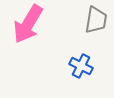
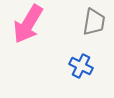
gray trapezoid: moved 2 px left, 2 px down
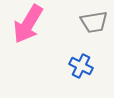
gray trapezoid: rotated 72 degrees clockwise
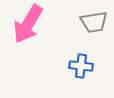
blue cross: rotated 20 degrees counterclockwise
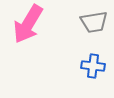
blue cross: moved 12 px right
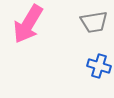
blue cross: moved 6 px right; rotated 10 degrees clockwise
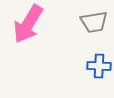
blue cross: rotated 15 degrees counterclockwise
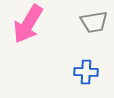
blue cross: moved 13 px left, 6 px down
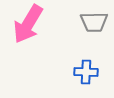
gray trapezoid: rotated 8 degrees clockwise
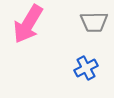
blue cross: moved 4 px up; rotated 30 degrees counterclockwise
